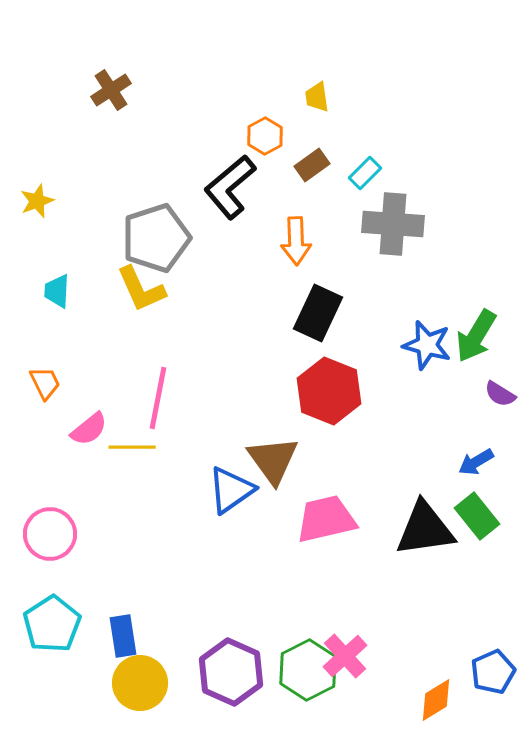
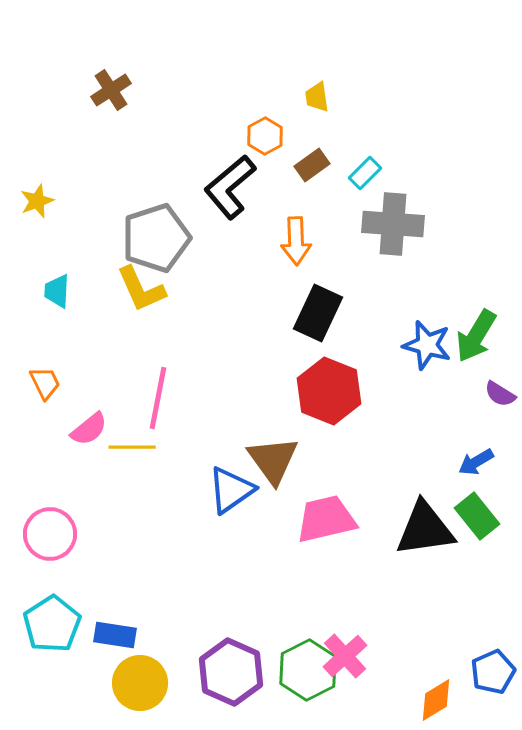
blue rectangle: moved 8 px left, 1 px up; rotated 72 degrees counterclockwise
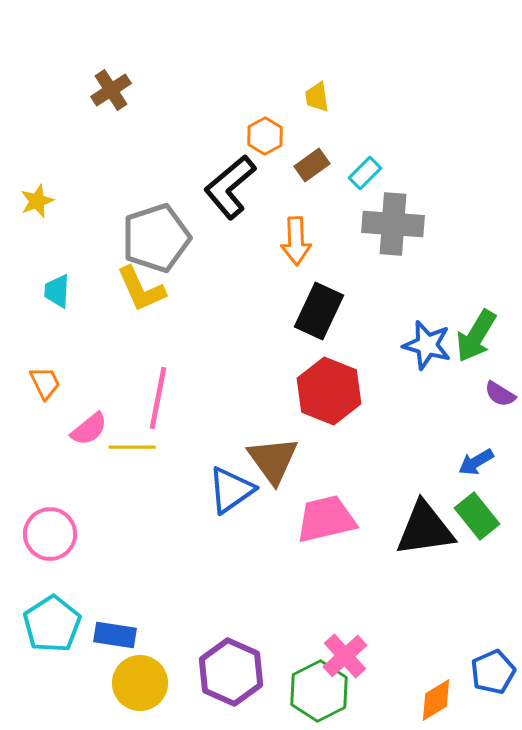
black rectangle: moved 1 px right, 2 px up
green hexagon: moved 11 px right, 21 px down
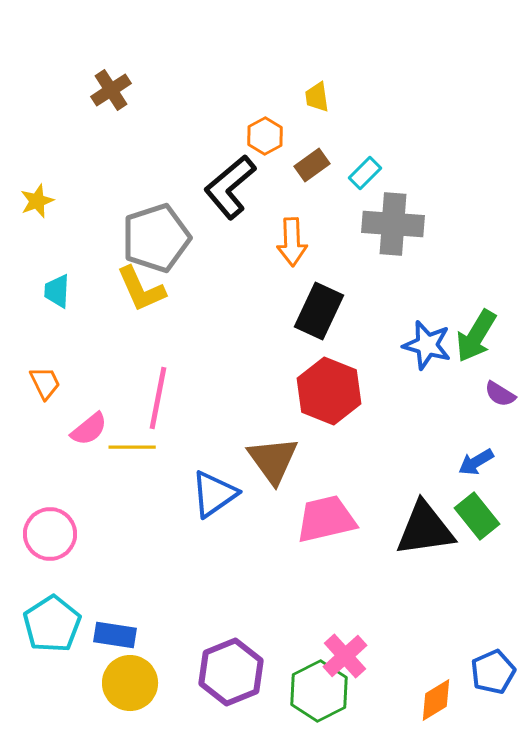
orange arrow: moved 4 px left, 1 px down
blue triangle: moved 17 px left, 4 px down
purple hexagon: rotated 14 degrees clockwise
yellow circle: moved 10 px left
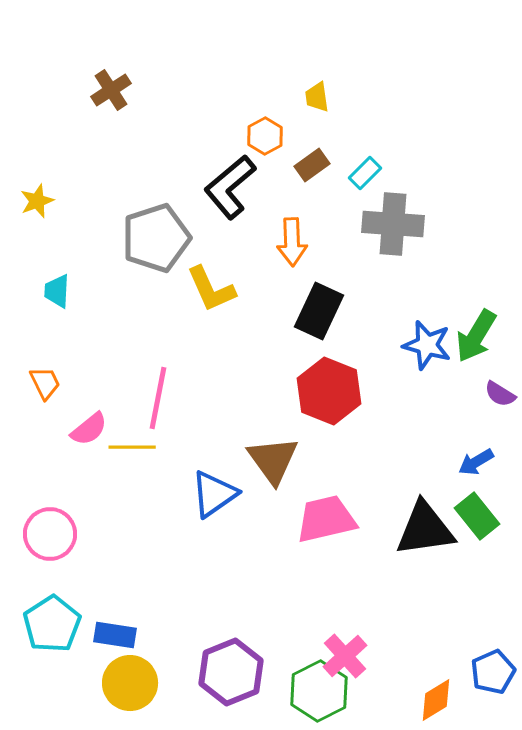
yellow L-shape: moved 70 px right
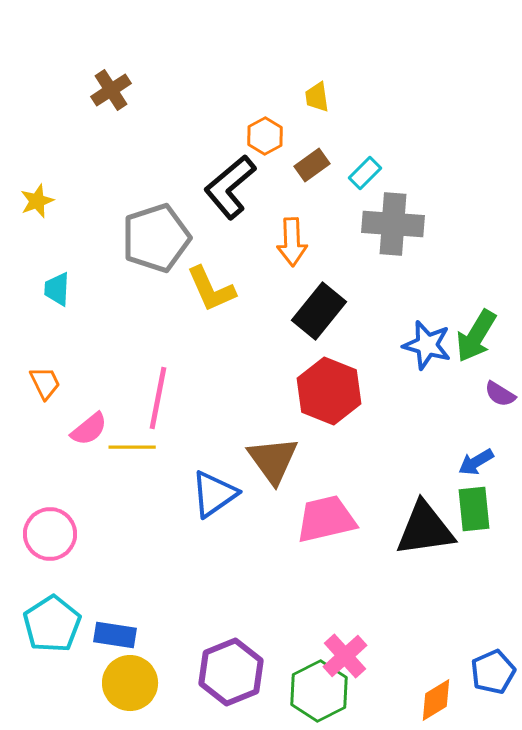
cyan trapezoid: moved 2 px up
black rectangle: rotated 14 degrees clockwise
green rectangle: moved 3 px left, 7 px up; rotated 33 degrees clockwise
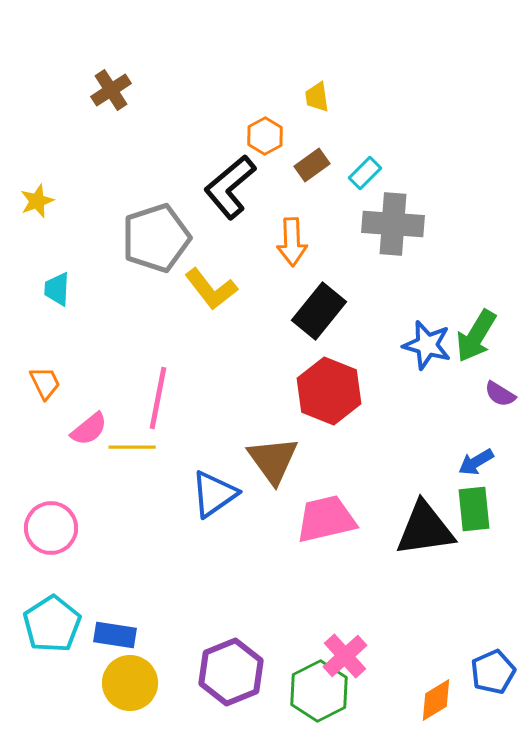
yellow L-shape: rotated 14 degrees counterclockwise
pink circle: moved 1 px right, 6 px up
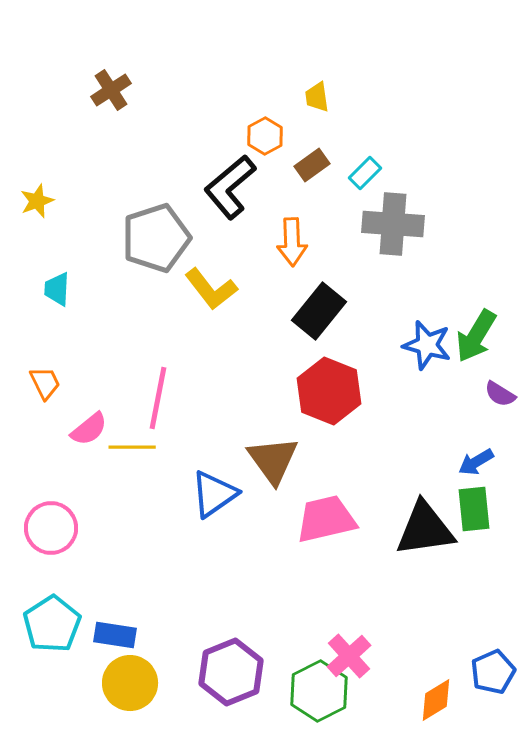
pink cross: moved 4 px right
